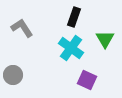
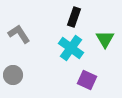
gray L-shape: moved 3 px left, 6 px down
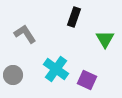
gray L-shape: moved 6 px right
cyan cross: moved 15 px left, 21 px down
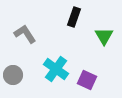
green triangle: moved 1 px left, 3 px up
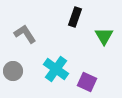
black rectangle: moved 1 px right
gray circle: moved 4 px up
purple square: moved 2 px down
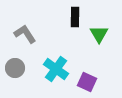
black rectangle: rotated 18 degrees counterclockwise
green triangle: moved 5 px left, 2 px up
gray circle: moved 2 px right, 3 px up
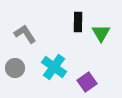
black rectangle: moved 3 px right, 5 px down
green triangle: moved 2 px right, 1 px up
cyan cross: moved 2 px left, 2 px up
purple square: rotated 30 degrees clockwise
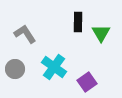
gray circle: moved 1 px down
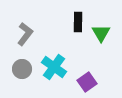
gray L-shape: rotated 70 degrees clockwise
gray circle: moved 7 px right
